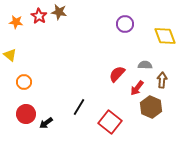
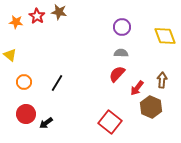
red star: moved 2 px left
purple circle: moved 3 px left, 3 px down
gray semicircle: moved 24 px left, 12 px up
black line: moved 22 px left, 24 px up
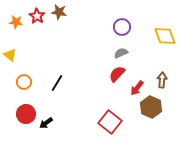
gray semicircle: rotated 24 degrees counterclockwise
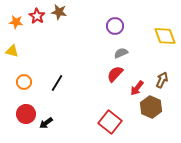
purple circle: moved 7 px left, 1 px up
yellow triangle: moved 2 px right, 4 px up; rotated 24 degrees counterclockwise
red semicircle: moved 2 px left
brown arrow: rotated 21 degrees clockwise
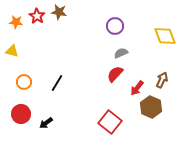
red circle: moved 5 px left
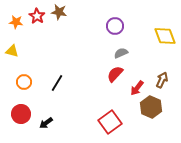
red square: rotated 15 degrees clockwise
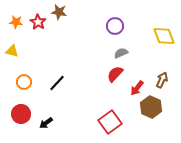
red star: moved 1 px right, 6 px down
yellow diamond: moved 1 px left
black line: rotated 12 degrees clockwise
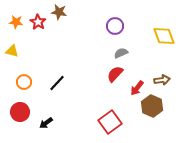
brown arrow: rotated 56 degrees clockwise
brown hexagon: moved 1 px right, 1 px up
red circle: moved 1 px left, 2 px up
